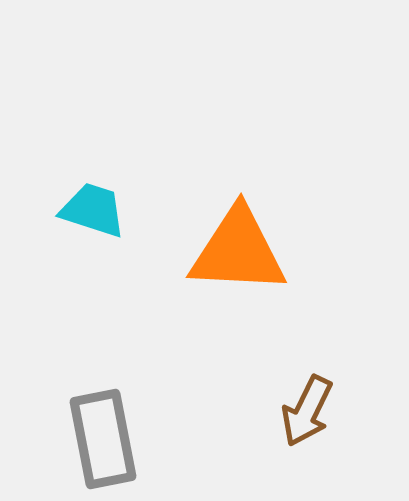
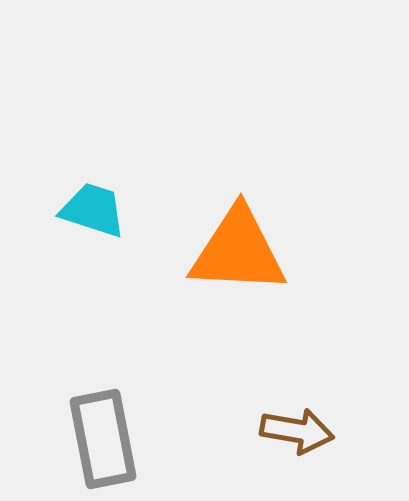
brown arrow: moved 10 px left, 20 px down; rotated 106 degrees counterclockwise
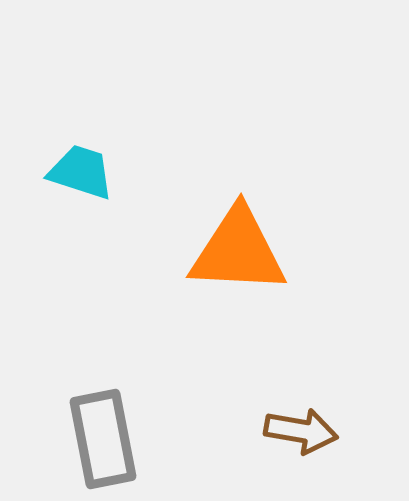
cyan trapezoid: moved 12 px left, 38 px up
brown arrow: moved 4 px right
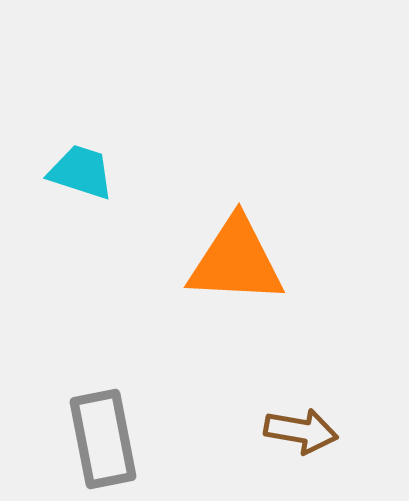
orange triangle: moved 2 px left, 10 px down
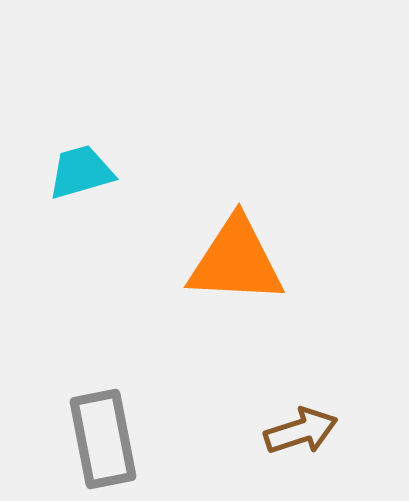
cyan trapezoid: rotated 34 degrees counterclockwise
brown arrow: rotated 28 degrees counterclockwise
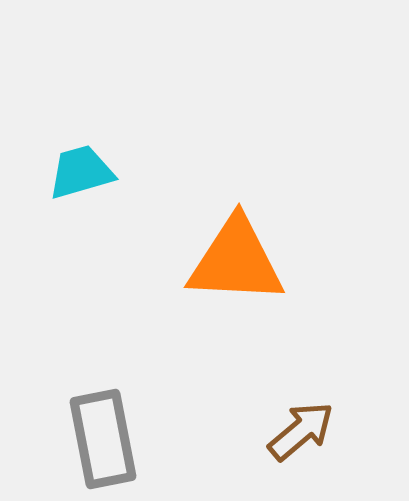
brown arrow: rotated 22 degrees counterclockwise
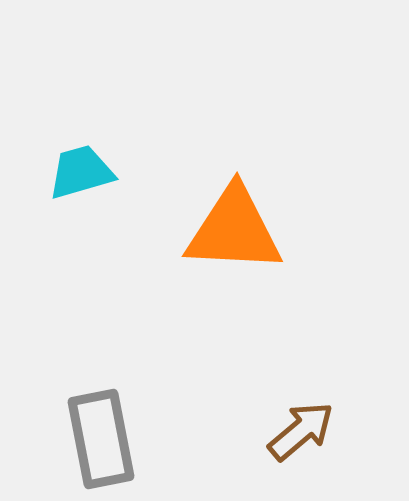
orange triangle: moved 2 px left, 31 px up
gray rectangle: moved 2 px left
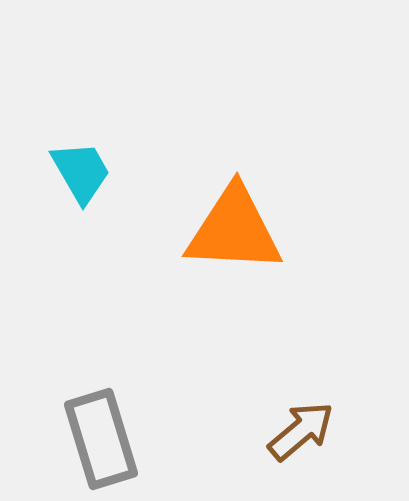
cyan trapezoid: rotated 76 degrees clockwise
gray rectangle: rotated 6 degrees counterclockwise
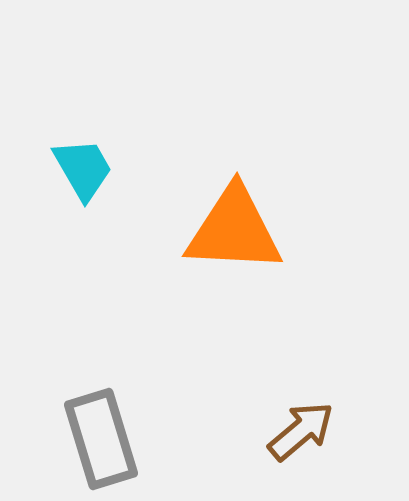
cyan trapezoid: moved 2 px right, 3 px up
